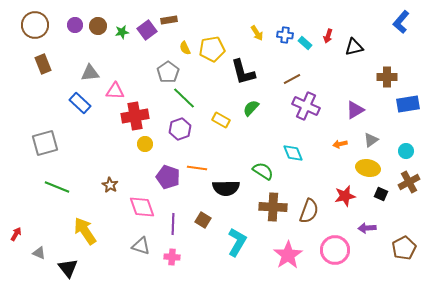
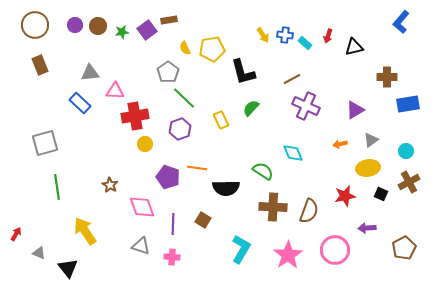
yellow arrow at (257, 33): moved 6 px right, 2 px down
brown rectangle at (43, 64): moved 3 px left, 1 px down
yellow rectangle at (221, 120): rotated 36 degrees clockwise
yellow ellipse at (368, 168): rotated 20 degrees counterclockwise
green line at (57, 187): rotated 60 degrees clockwise
cyan L-shape at (237, 242): moved 4 px right, 7 px down
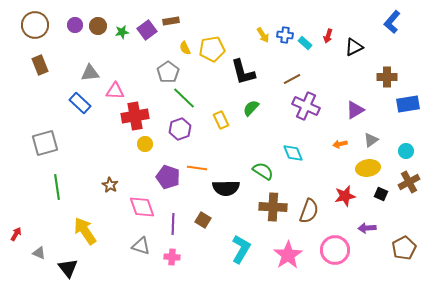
brown rectangle at (169, 20): moved 2 px right, 1 px down
blue L-shape at (401, 22): moved 9 px left
black triangle at (354, 47): rotated 12 degrees counterclockwise
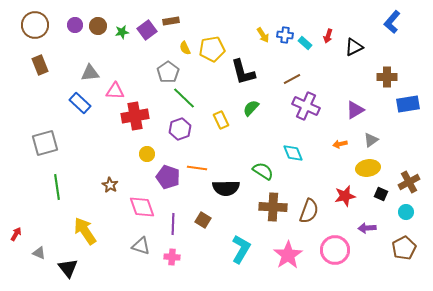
yellow circle at (145, 144): moved 2 px right, 10 px down
cyan circle at (406, 151): moved 61 px down
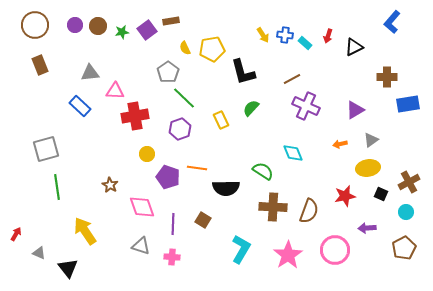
blue rectangle at (80, 103): moved 3 px down
gray square at (45, 143): moved 1 px right, 6 px down
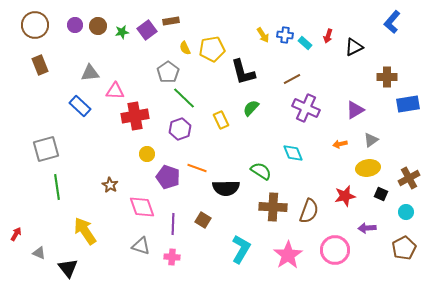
purple cross at (306, 106): moved 2 px down
orange line at (197, 168): rotated 12 degrees clockwise
green semicircle at (263, 171): moved 2 px left
brown cross at (409, 182): moved 4 px up
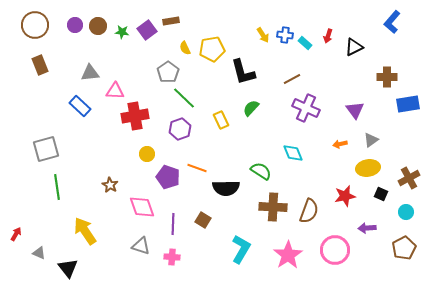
green star at (122, 32): rotated 16 degrees clockwise
purple triangle at (355, 110): rotated 36 degrees counterclockwise
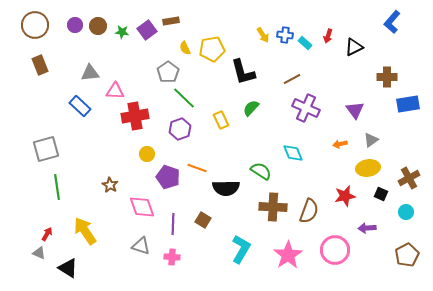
red arrow at (16, 234): moved 31 px right
brown pentagon at (404, 248): moved 3 px right, 7 px down
black triangle at (68, 268): rotated 20 degrees counterclockwise
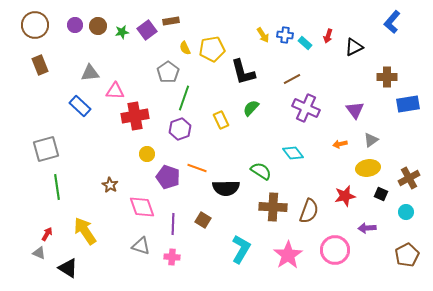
green star at (122, 32): rotated 16 degrees counterclockwise
green line at (184, 98): rotated 65 degrees clockwise
cyan diamond at (293, 153): rotated 15 degrees counterclockwise
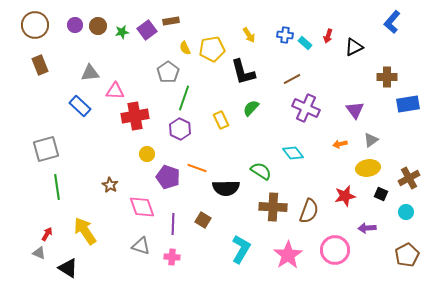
yellow arrow at (263, 35): moved 14 px left
purple hexagon at (180, 129): rotated 15 degrees counterclockwise
